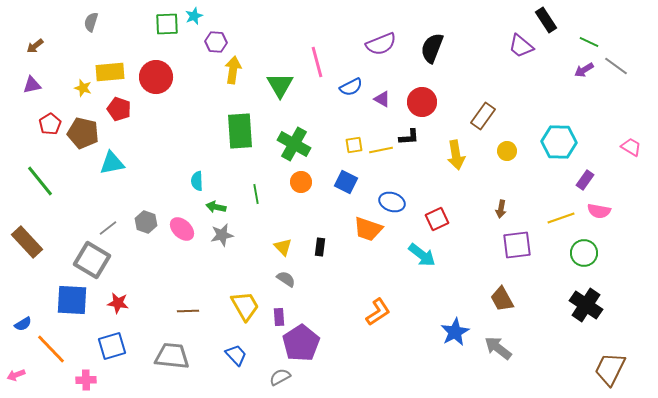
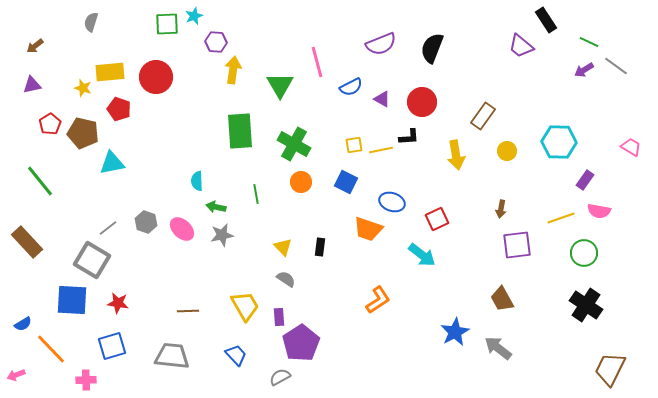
orange L-shape at (378, 312): moved 12 px up
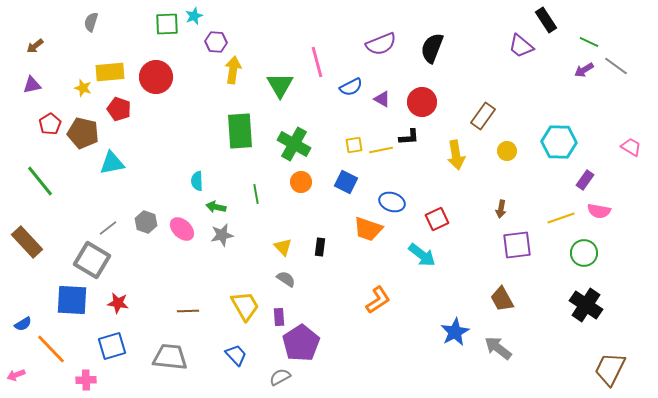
gray trapezoid at (172, 356): moved 2 px left, 1 px down
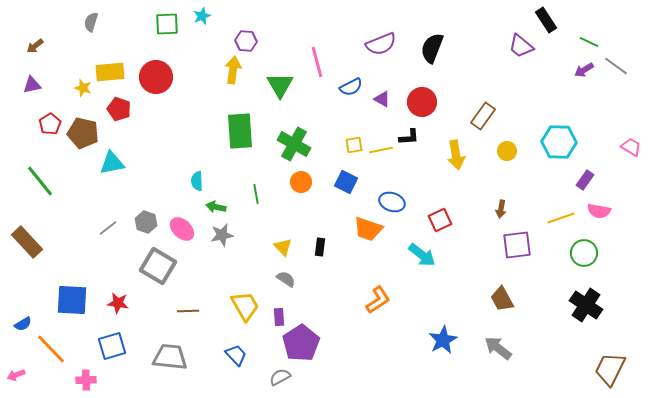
cyan star at (194, 16): moved 8 px right
purple hexagon at (216, 42): moved 30 px right, 1 px up
red square at (437, 219): moved 3 px right, 1 px down
gray square at (92, 260): moved 66 px right, 6 px down
blue star at (455, 332): moved 12 px left, 8 px down
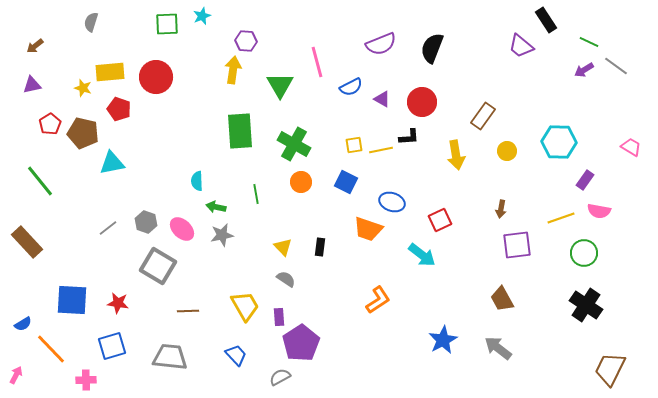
pink arrow at (16, 375): rotated 138 degrees clockwise
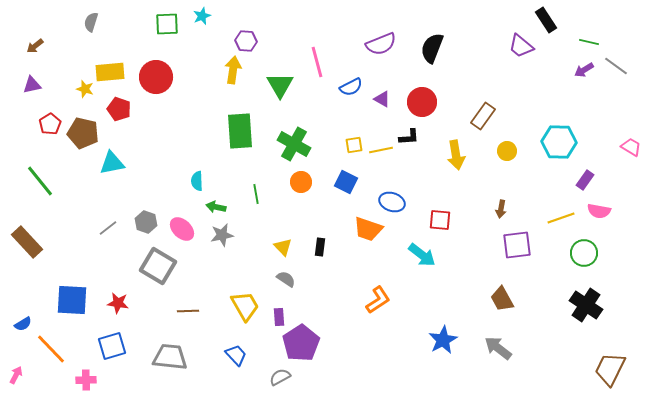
green line at (589, 42): rotated 12 degrees counterclockwise
yellow star at (83, 88): moved 2 px right, 1 px down
red square at (440, 220): rotated 30 degrees clockwise
